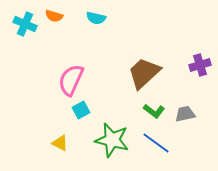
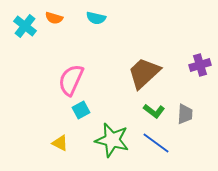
orange semicircle: moved 2 px down
cyan cross: moved 2 px down; rotated 15 degrees clockwise
gray trapezoid: rotated 105 degrees clockwise
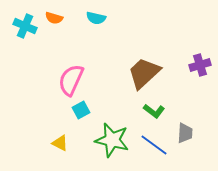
cyan cross: rotated 15 degrees counterclockwise
gray trapezoid: moved 19 px down
blue line: moved 2 px left, 2 px down
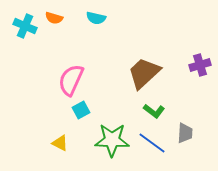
green star: rotated 12 degrees counterclockwise
blue line: moved 2 px left, 2 px up
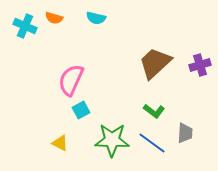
brown trapezoid: moved 11 px right, 10 px up
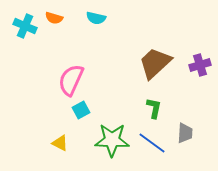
green L-shape: moved 3 px up; rotated 115 degrees counterclockwise
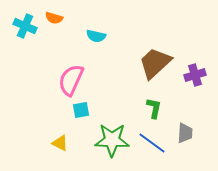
cyan semicircle: moved 18 px down
purple cross: moved 5 px left, 10 px down
cyan square: rotated 18 degrees clockwise
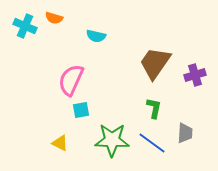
brown trapezoid: rotated 12 degrees counterclockwise
